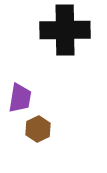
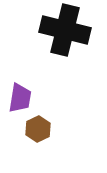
black cross: rotated 15 degrees clockwise
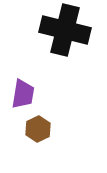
purple trapezoid: moved 3 px right, 4 px up
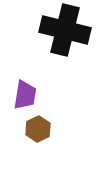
purple trapezoid: moved 2 px right, 1 px down
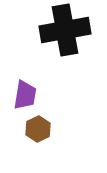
black cross: rotated 24 degrees counterclockwise
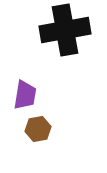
brown hexagon: rotated 15 degrees clockwise
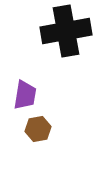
black cross: moved 1 px right, 1 px down
